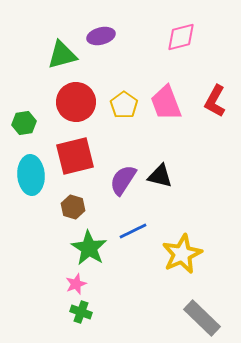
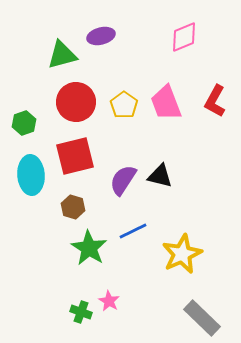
pink diamond: moved 3 px right; rotated 8 degrees counterclockwise
green hexagon: rotated 10 degrees counterclockwise
pink star: moved 33 px right, 17 px down; rotated 20 degrees counterclockwise
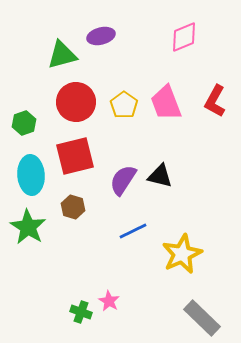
green star: moved 61 px left, 21 px up
